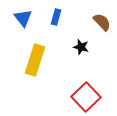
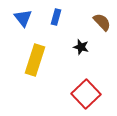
red square: moved 3 px up
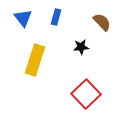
black star: rotated 21 degrees counterclockwise
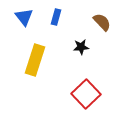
blue triangle: moved 1 px right, 1 px up
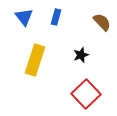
black star: moved 8 px down; rotated 14 degrees counterclockwise
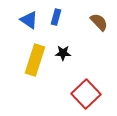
blue triangle: moved 5 px right, 3 px down; rotated 18 degrees counterclockwise
brown semicircle: moved 3 px left
black star: moved 18 px left, 2 px up; rotated 21 degrees clockwise
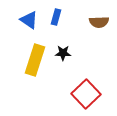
brown semicircle: rotated 132 degrees clockwise
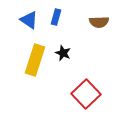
black star: rotated 21 degrees clockwise
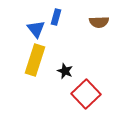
blue triangle: moved 7 px right, 9 px down; rotated 18 degrees clockwise
black star: moved 2 px right, 18 px down
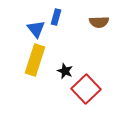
red square: moved 5 px up
